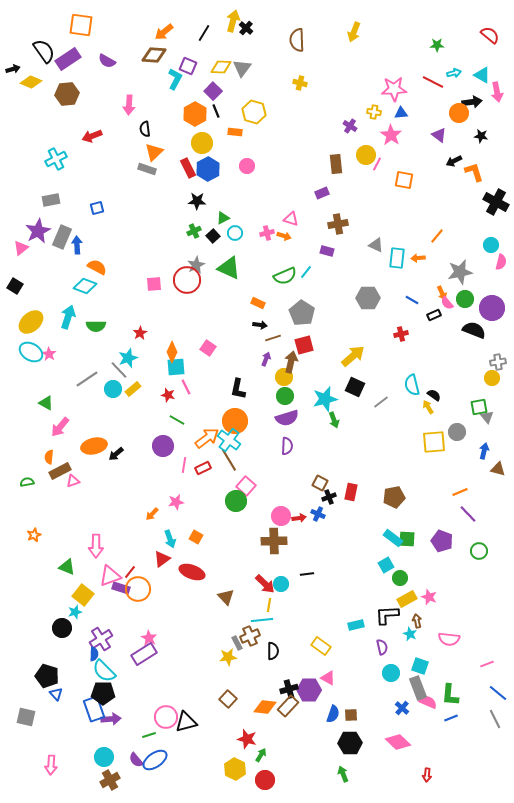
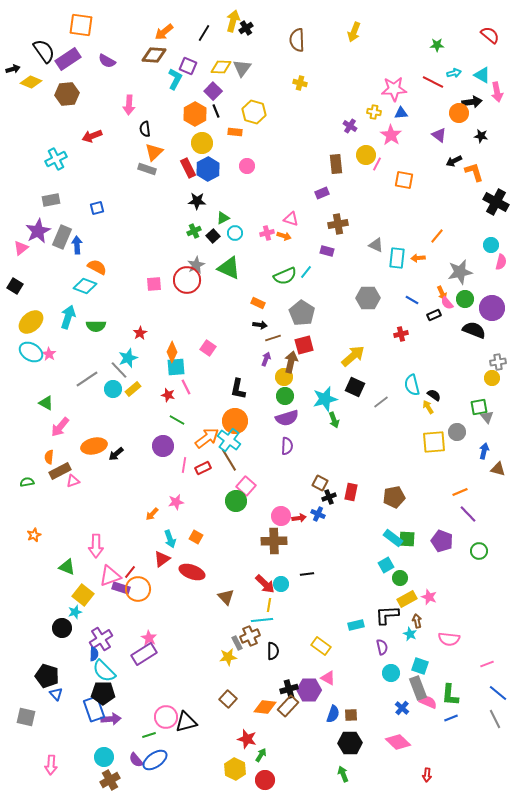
black cross at (246, 28): rotated 16 degrees clockwise
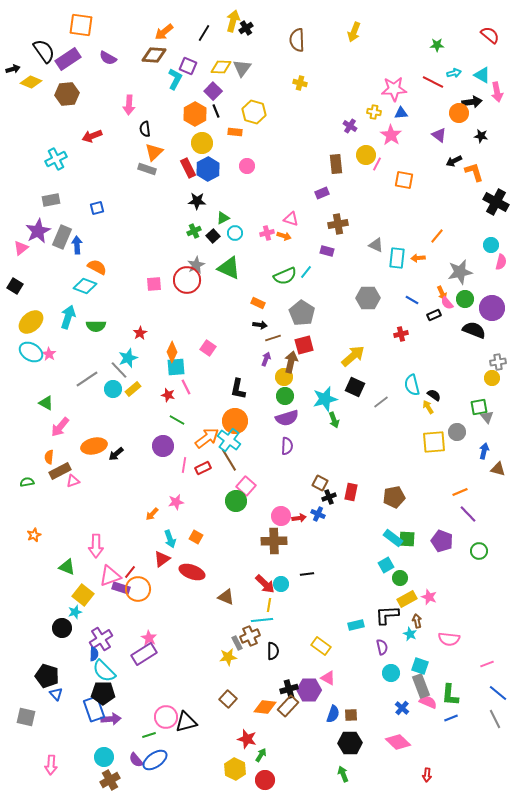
purple semicircle at (107, 61): moved 1 px right, 3 px up
brown triangle at (226, 597): rotated 24 degrees counterclockwise
gray rectangle at (418, 688): moved 3 px right, 2 px up
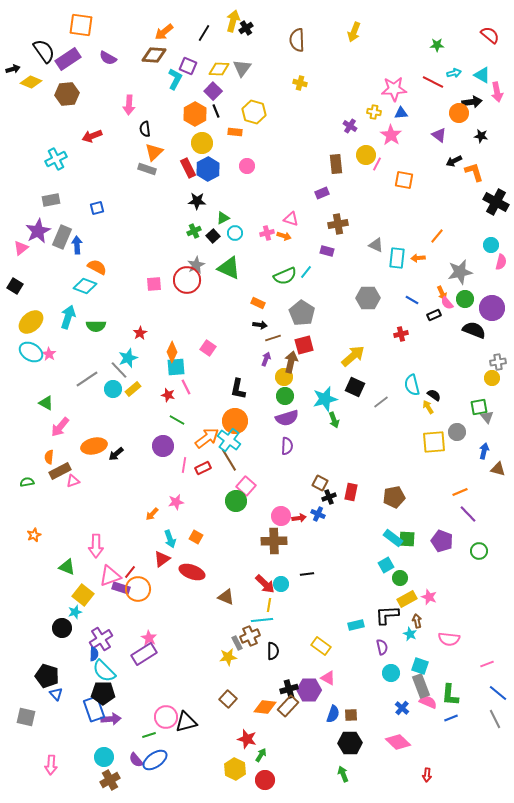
yellow diamond at (221, 67): moved 2 px left, 2 px down
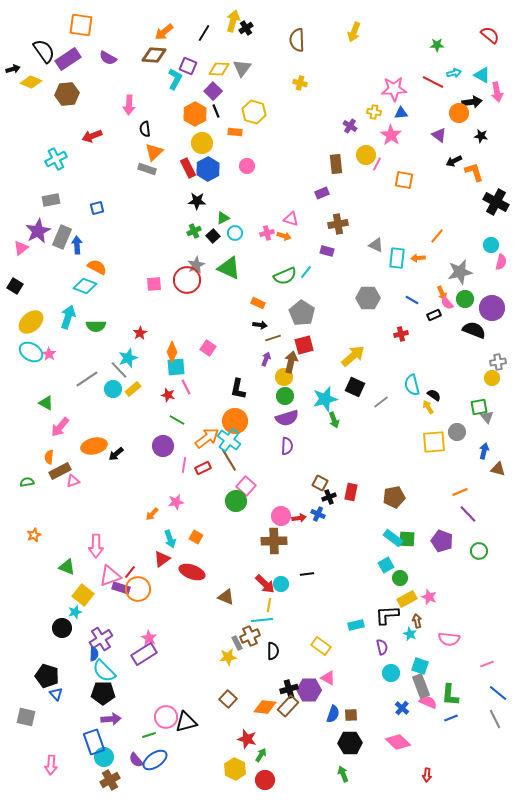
blue rectangle at (94, 709): moved 33 px down
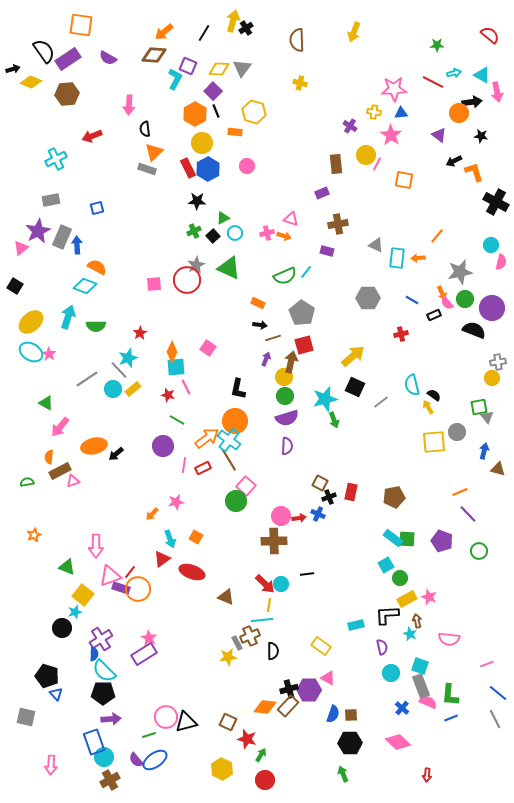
brown square at (228, 699): moved 23 px down; rotated 18 degrees counterclockwise
yellow hexagon at (235, 769): moved 13 px left
